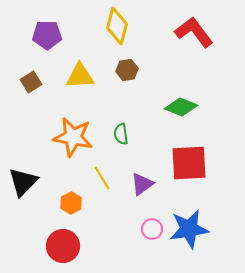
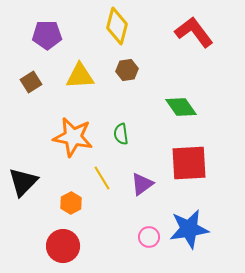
green diamond: rotated 32 degrees clockwise
pink circle: moved 3 px left, 8 px down
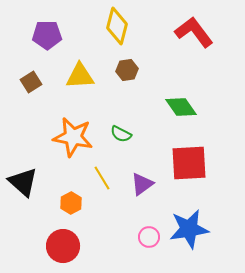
green semicircle: rotated 55 degrees counterclockwise
black triangle: rotated 32 degrees counterclockwise
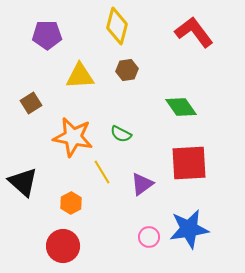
brown square: moved 21 px down
yellow line: moved 6 px up
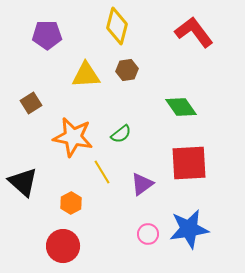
yellow triangle: moved 6 px right, 1 px up
green semicircle: rotated 65 degrees counterclockwise
pink circle: moved 1 px left, 3 px up
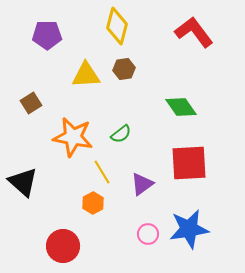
brown hexagon: moved 3 px left, 1 px up
orange hexagon: moved 22 px right
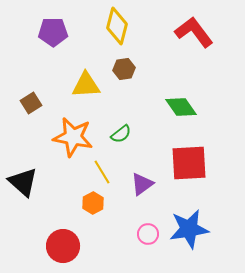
purple pentagon: moved 6 px right, 3 px up
yellow triangle: moved 10 px down
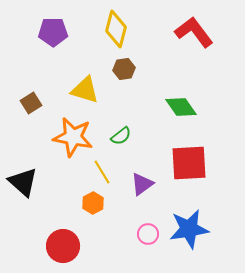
yellow diamond: moved 1 px left, 3 px down
yellow triangle: moved 1 px left, 5 px down; rotated 20 degrees clockwise
green semicircle: moved 2 px down
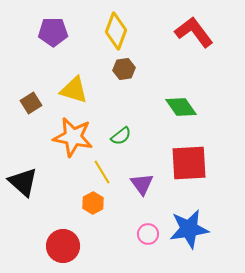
yellow diamond: moved 2 px down; rotated 6 degrees clockwise
yellow triangle: moved 11 px left
purple triangle: rotated 30 degrees counterclockwise
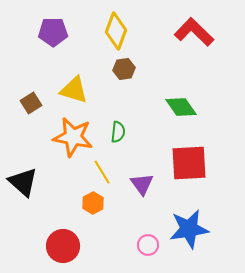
red L-shape: rotated 9 degrees counterclockwise
green semicircle: moved 3 px left, 4 px up; rotated 45 degrees counterclockwise
pink circle: moved 11 px down
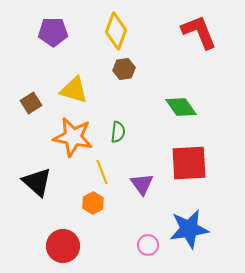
red L-shape: moved 5 px right; rotated 24 degrees clockwise
yellow line: rotated 10 degrees clockwise
black triangle: moved 14 px right
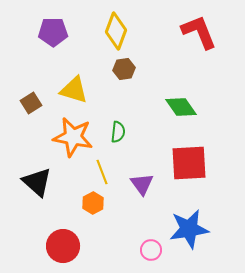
pink circle: moved 3 px right, 5 px down
